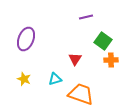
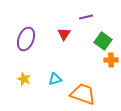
red triangle: moved 11 px left, 25 px up
orange trapezoid: moved 2 px right
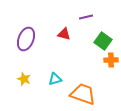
red triangle: rotated 48 degrees counterclockwise
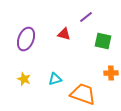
purple line: rotated 24 degrees counterclockwise
green square: rotated 24 degrees counterclockwise
orange cross: moved 13 px down
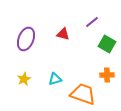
purple line: moved 6 px right, 5 px down
red triangle: moved 1 px left
green square: moved 4 px right, 3 px down; rotated 18 degrees clockwise
orange cross: moved 4 px left, 2 px down
yellow star: rotated 24 degrees clockwise
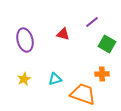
purple ellipse: moved 1 px left, 1 px down; rotated 35 degrees counterclockwise
orange cross: moved 5 px left, 1 px up
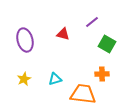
orange trapezoid: rotated 12 degrees counterclockwise
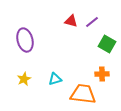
red triangle: moved 8 px right, 13 px up
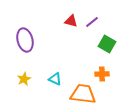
cyan triangle: rotated 40 degrees clockwise
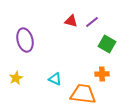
yellow star: moved 8 px left, 1 px up
